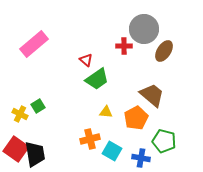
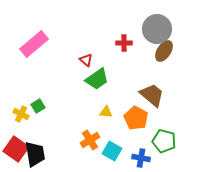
gray circle: moved 13 px right
red cross: moved 3 px up
yellow cross: moved 1 px right
orange pentagon: rotated 15 degrees counterclockwise
orange cross: moved 1 px down; rotated 18 degrees counterclockwise
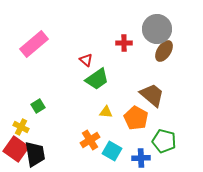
yellow cross: moved 13 px down
blue cross: rotated 12 degrees counterclockwise
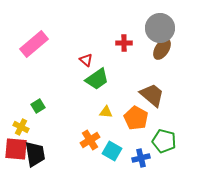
gray circle: moved 3 px right, 1 px up
brown ellipse: moved 2 px left, 2 px up
red square: rotated 30 degrees counterclockwise
blue cross: rotated 12 degrees counterclockwise
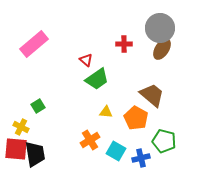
red cross: moved 1 px down
cyan square: moved 4 px right
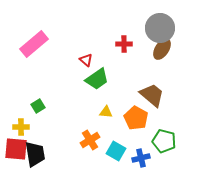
yellow cross: rotated 28 degrees counterclockwise
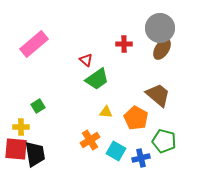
brown trapezoid: moved 6 px right
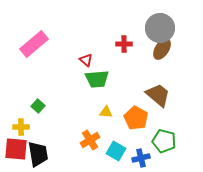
green trapezoid: rotated 30 degrees clockwise
green square: rotated 16 degrees counterclockwise
black trapezoid: moved 3 px right
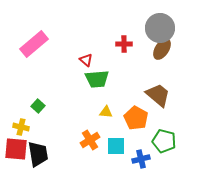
yellow cross: rotated 14 degrees clockwise
cyan square: moved 5 px up; rotated 30 degrees counterclockwise
blue cross: moved 1 px down
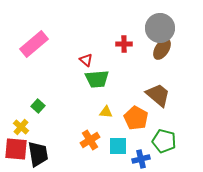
yellow cross: rotated 28 degrees clockwise
cyan square: moved 2 px right
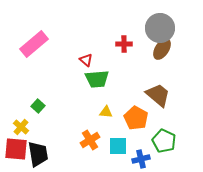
green pentagon: rotated 10 degrees clockwise
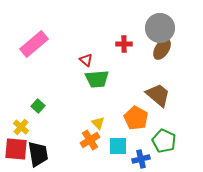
yellow triangle: moved 8 px left, 11 px down; rotated 40 degrees clockwise
